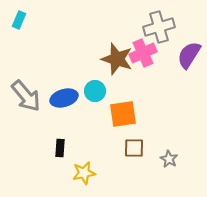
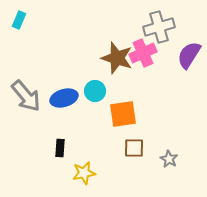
brown star: moved 1 px up
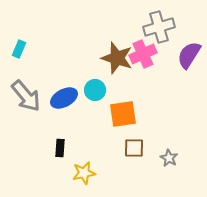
cyan rectangle: moved 29 px down
pink cross: moved 1 px down
cyan circle: moved 1 px up
blue ellipse: rotated 12 degrees counterclockwise
gray star: moved 1 px up
